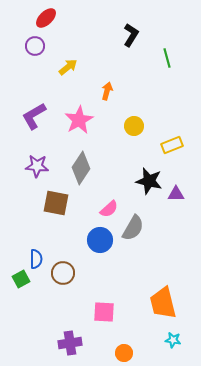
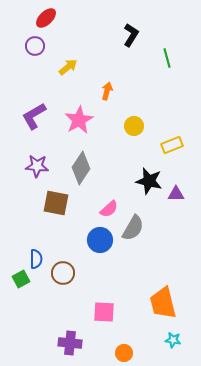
purple cross: rotated 15 degrees clockwise
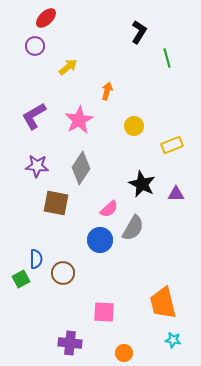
black L-shape: moved 8 px right, 3 px up
black star: moved 7 px left, 3 px down; rotated 12 degrees clockwise
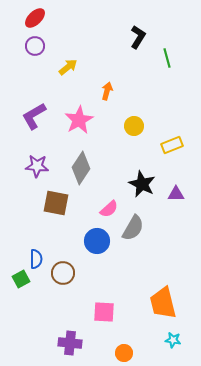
red ellipse: moved 11 px left
black L-shape: moved 1 px left, 5 px down
blue circle: moved 3 px left, 1 px down
